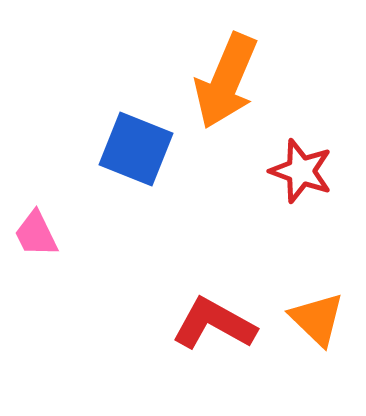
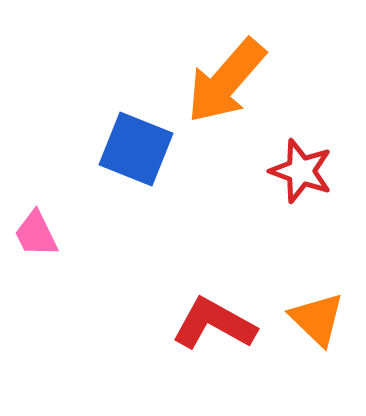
orange arrow: rotated 18 degrees clockwise
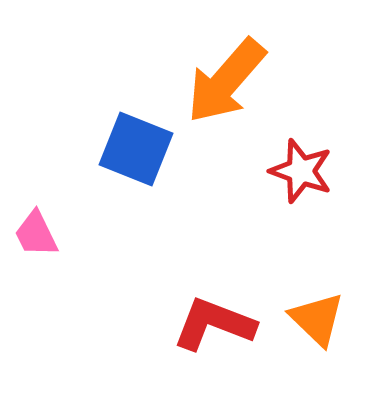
red L-shape: rotated 8 degrees counterclockwise
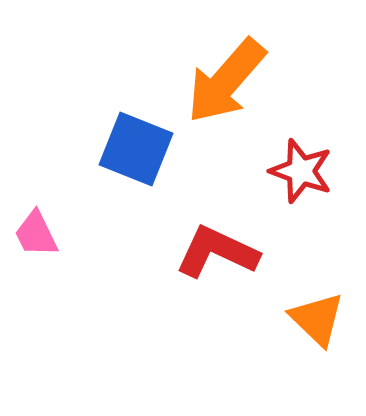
red L-shape: moved 3 px right, 72 px up; rotated 4 degrees clockwise
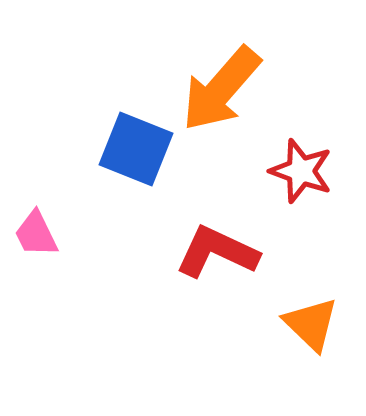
orange arrow: moved 5 px left, 8 px down
orange triangle: moved 6 px left, 5 px down
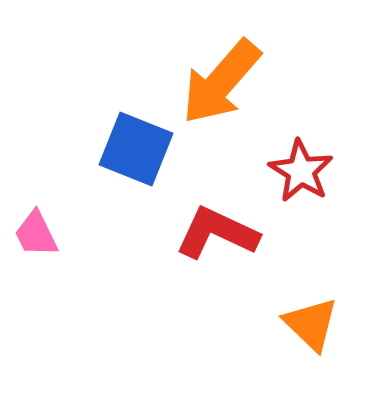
orange arrow: moved 7 px up
red star: rotated 12 degrees clockwise
red L-shape: moved 19 px up
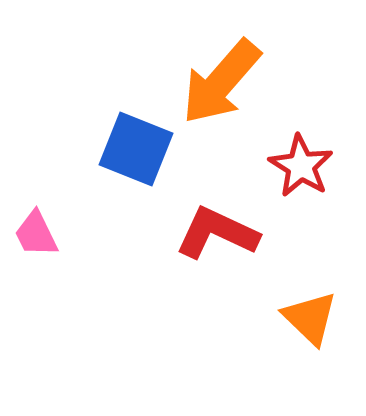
red star: moved 5 px up
orange triangle: moved 1 px left, 6 px up
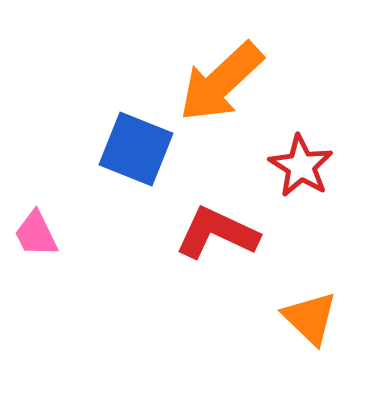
orange arrow: rotated 6 degrees clockwise
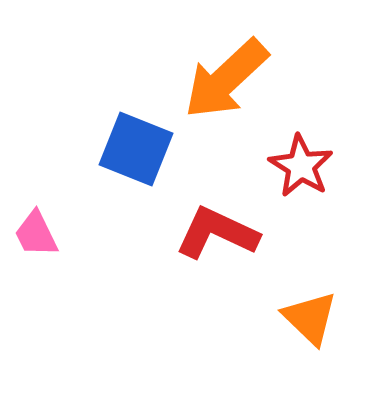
orange arrow: moved 5 px right, 3 px up
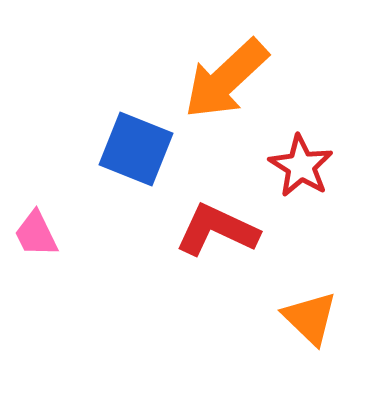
red L-shape: moved 3 px up
